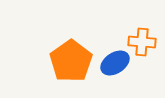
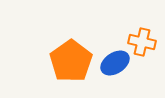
orange cross: rotated 8 degrees clockwise
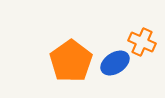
orange cross: rotated 12 degrees clockwise
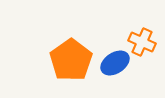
orange pentagon: moved 1 px up
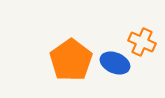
blue ellipse: rotated 56 degrees clockwise
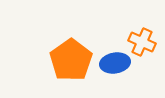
blue ellipse: rotated 32 degrees counterclockwise
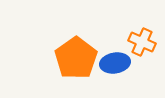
orange pentagon: moved 5 px right, 2 px up
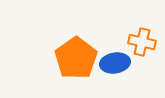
orange cross: rotated 12 degrees counterclockwise
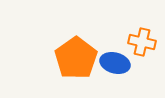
blue ellipse: rotated 24 degrees clockwise
